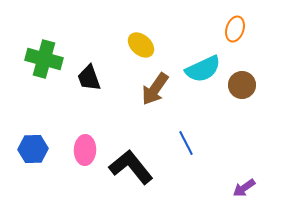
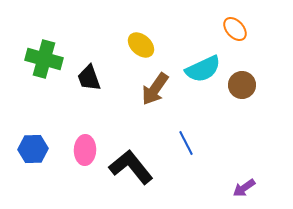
orange ellipse: rotated 60 degrees counterclockwise
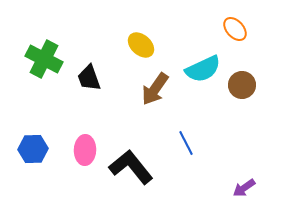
green cross: rotated 12 degrees clockwise
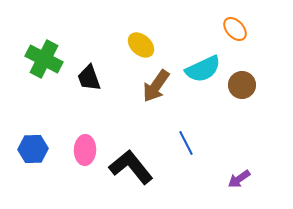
brown arrow: moved 1 px right, 3 px up
purple arrow: moved 5 px left, 9 px up
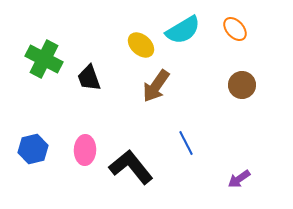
cyan semicircle: moved 20 px left, 39 px up; rotated 6 degrees counterclockwise
blue hexagon: rotated 12 degrees counterclockwise
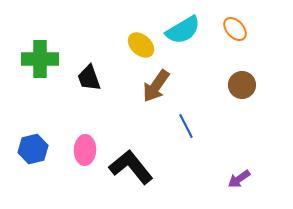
green cross: moved 4 px left; rotated 27 degrees counterclockwise
blue line: moved 17 px up
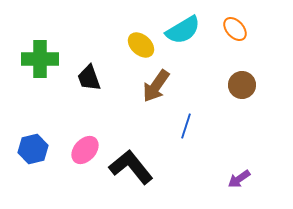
blue line: rotated 45 degrees clockwise
pink ellipse: rotated 40 degrees clockwise
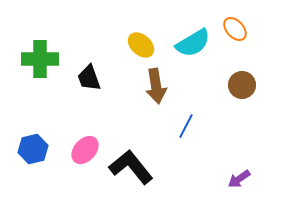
cyan semicircle: moved 10 px right, 13 px down
brown arrow: rotated 44 degrees counterclockwise
blue line: rotated 10 degrees clockwise
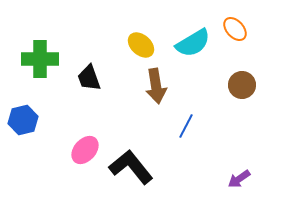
blue hexagon: moved 10 px left, 29 px up
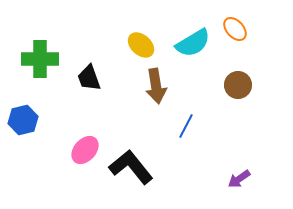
brown circle: moved 4 px left
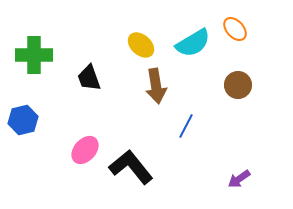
green cross: moved 6 px left, 4 px up
